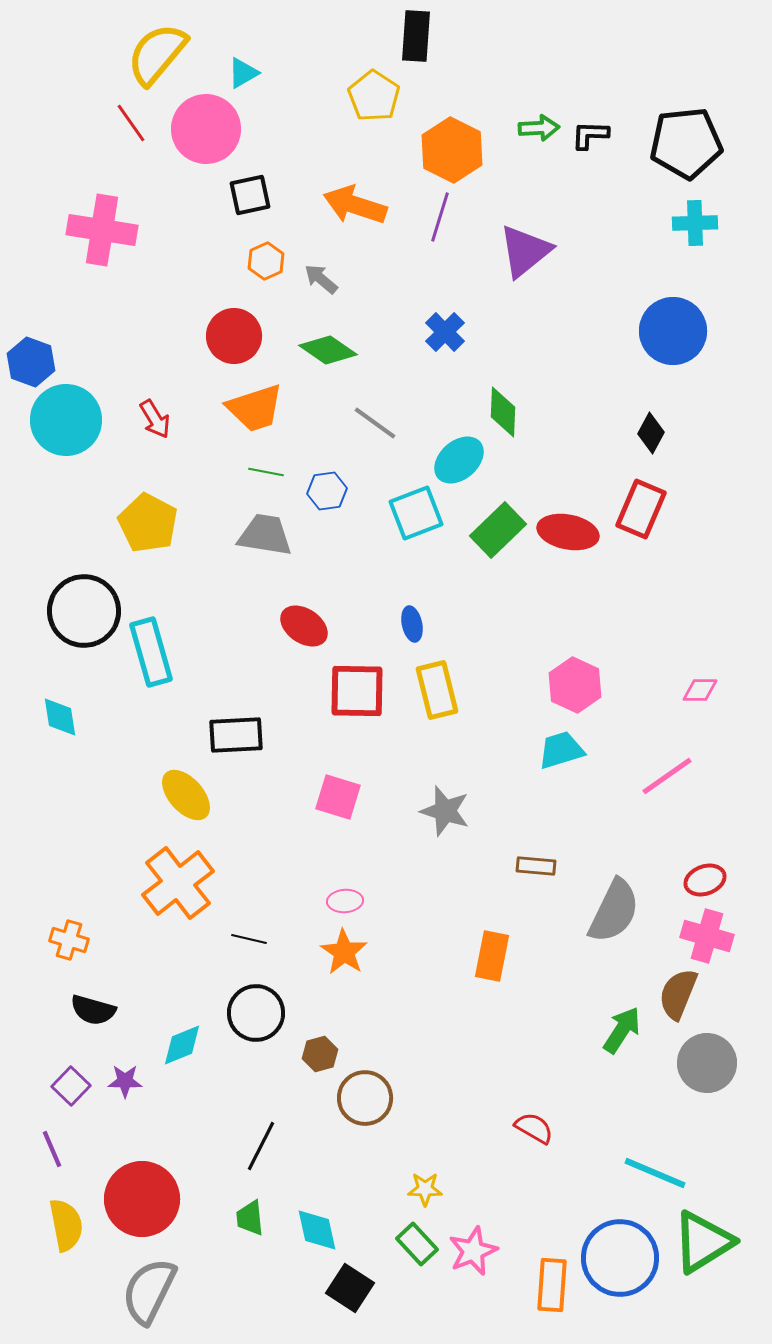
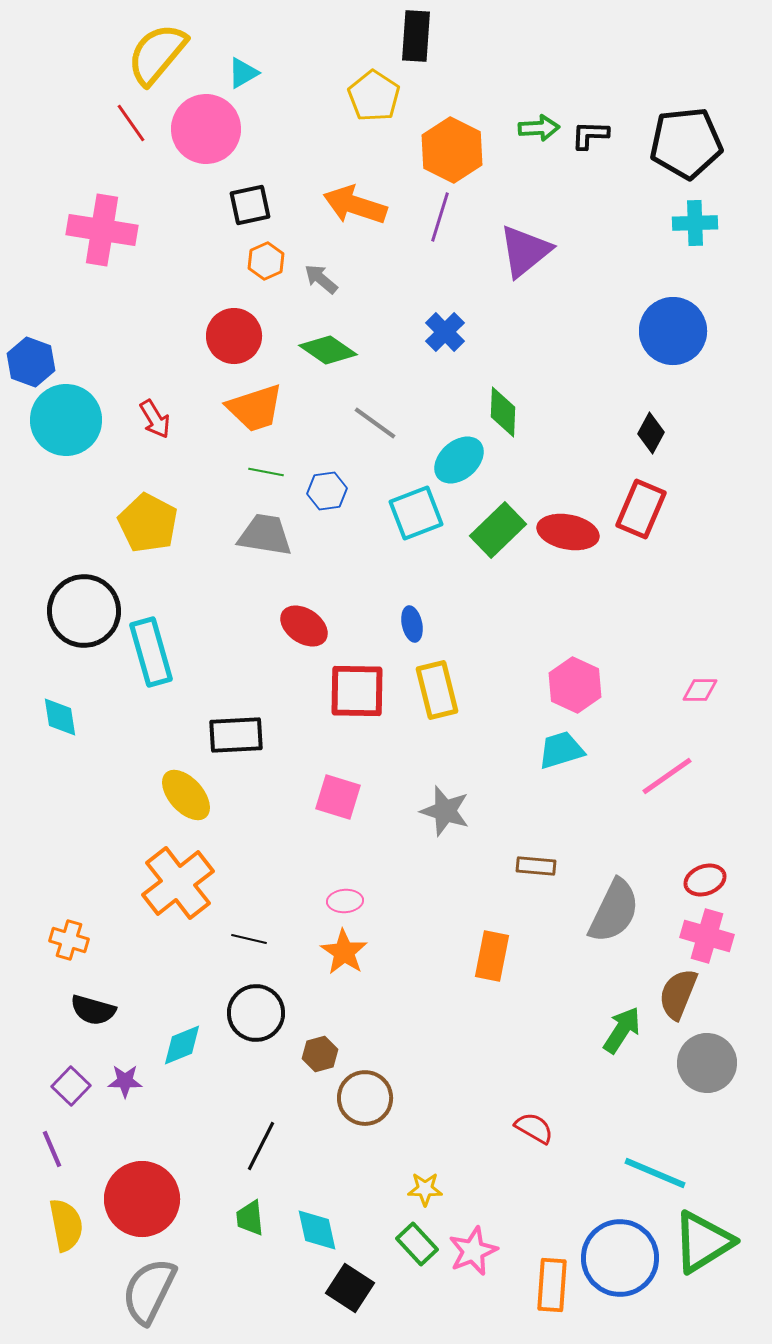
black square at (250, 195): moved 10 px down
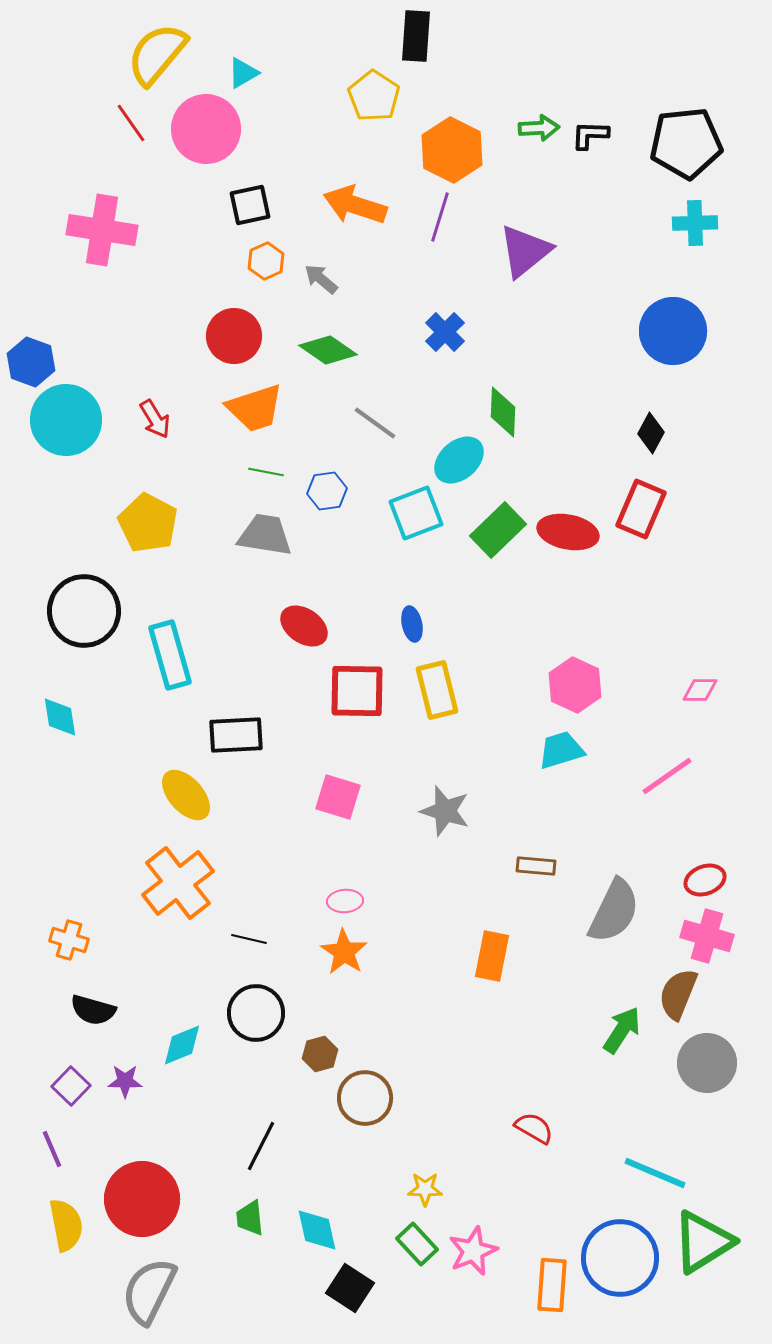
cyan rectangle at (151, 652): moved 19 px right, 3 px down
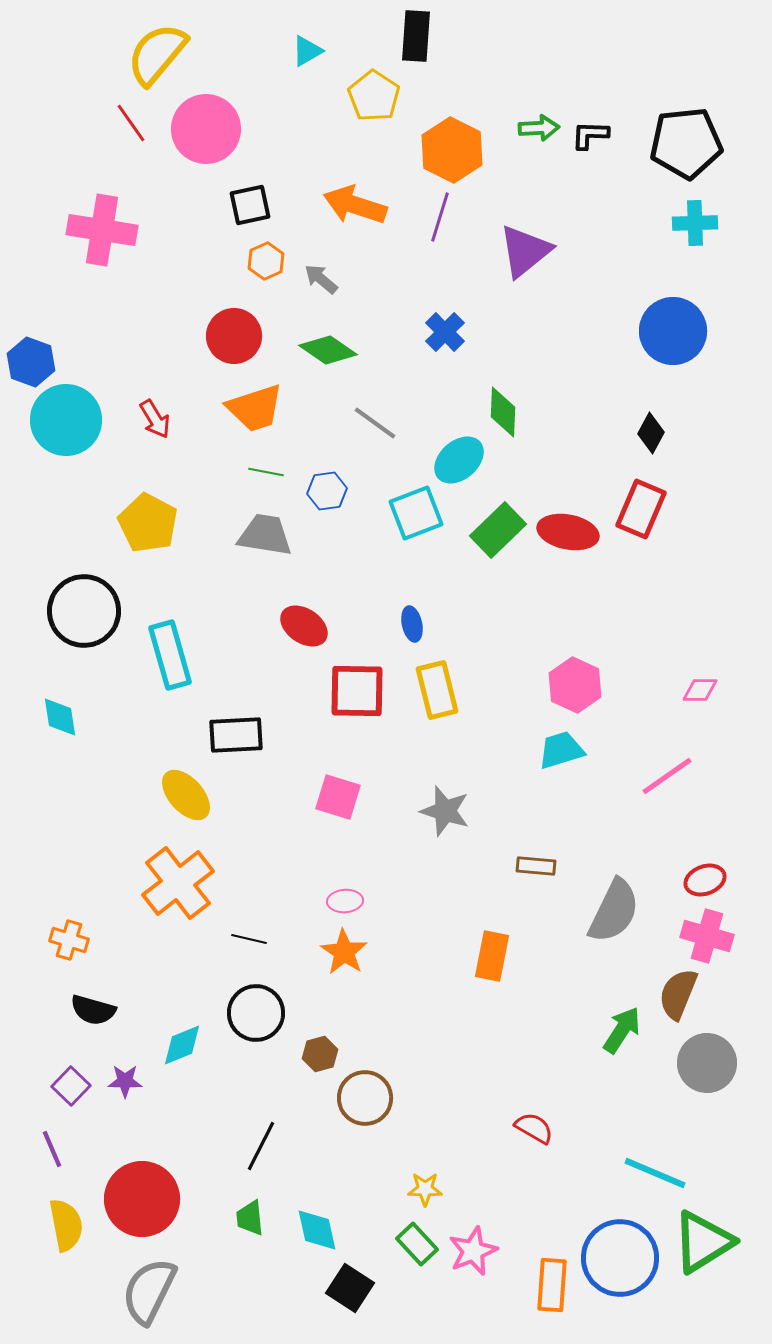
cyan triangle at (243, 73): moved 64 px right, 22 px up
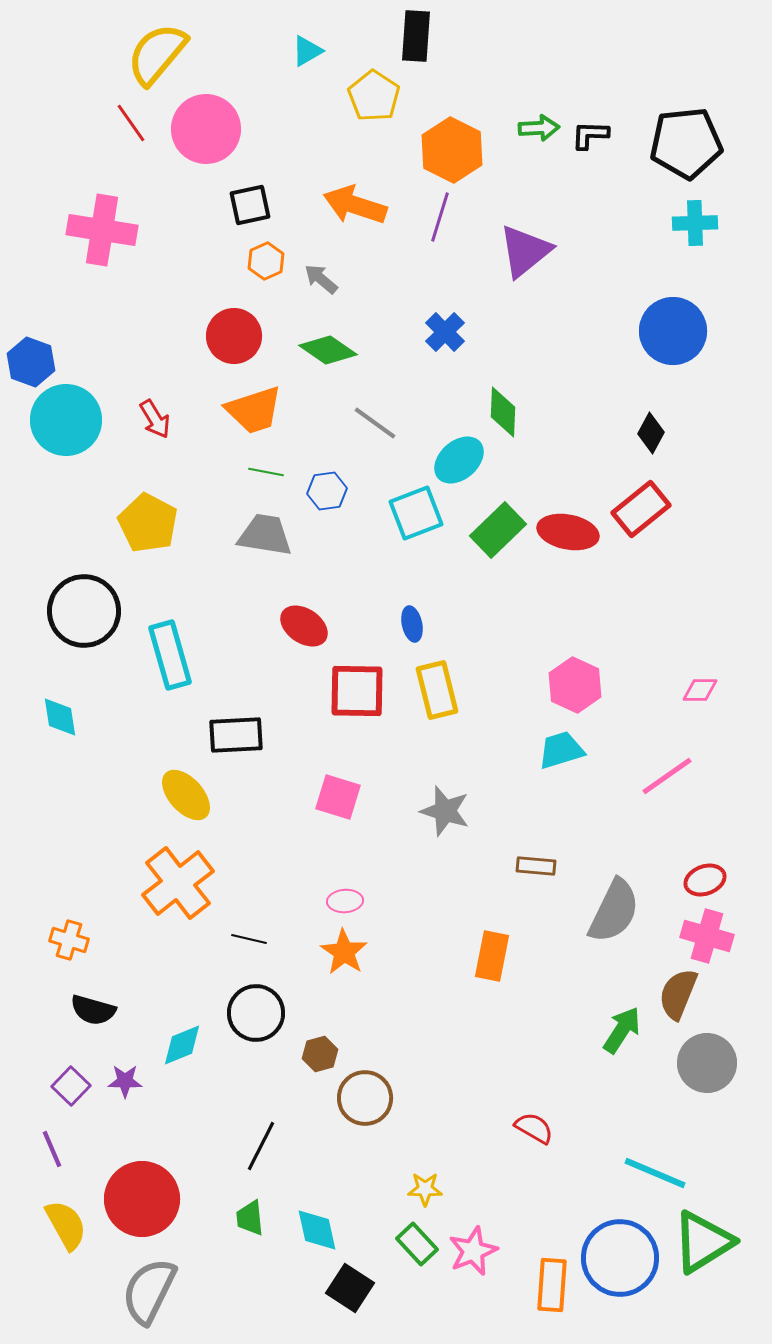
orange trapezoid at (255, 408): moved 1 px left, 2 px down
red rectangle at (641, 509): rotated 28 degrees clockwise
yellow semicircle at (66, 1225): rotated 18 degrees counterclockwise
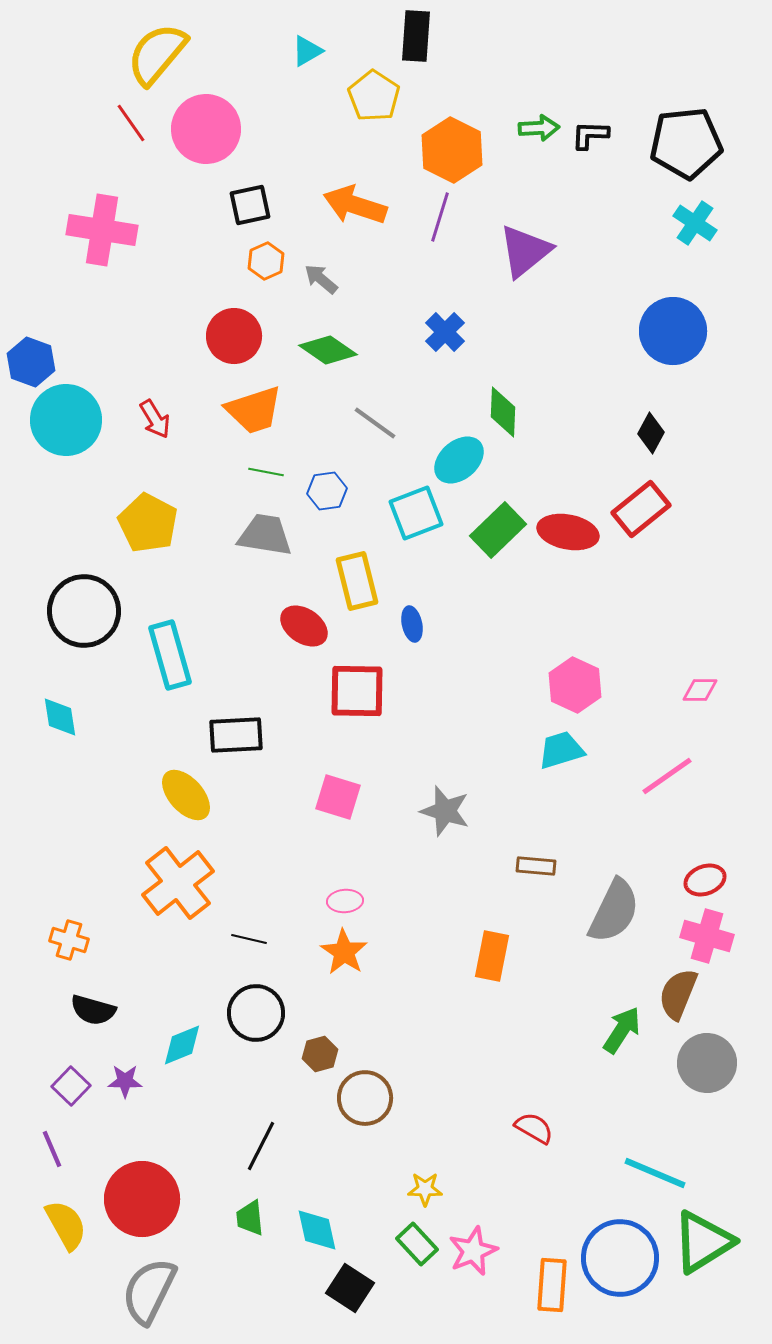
cyan cross at (695, 223): rotated 36 degrees clockwise
yellow rectangle at (437, 690): moved 80 px left, 109 px up
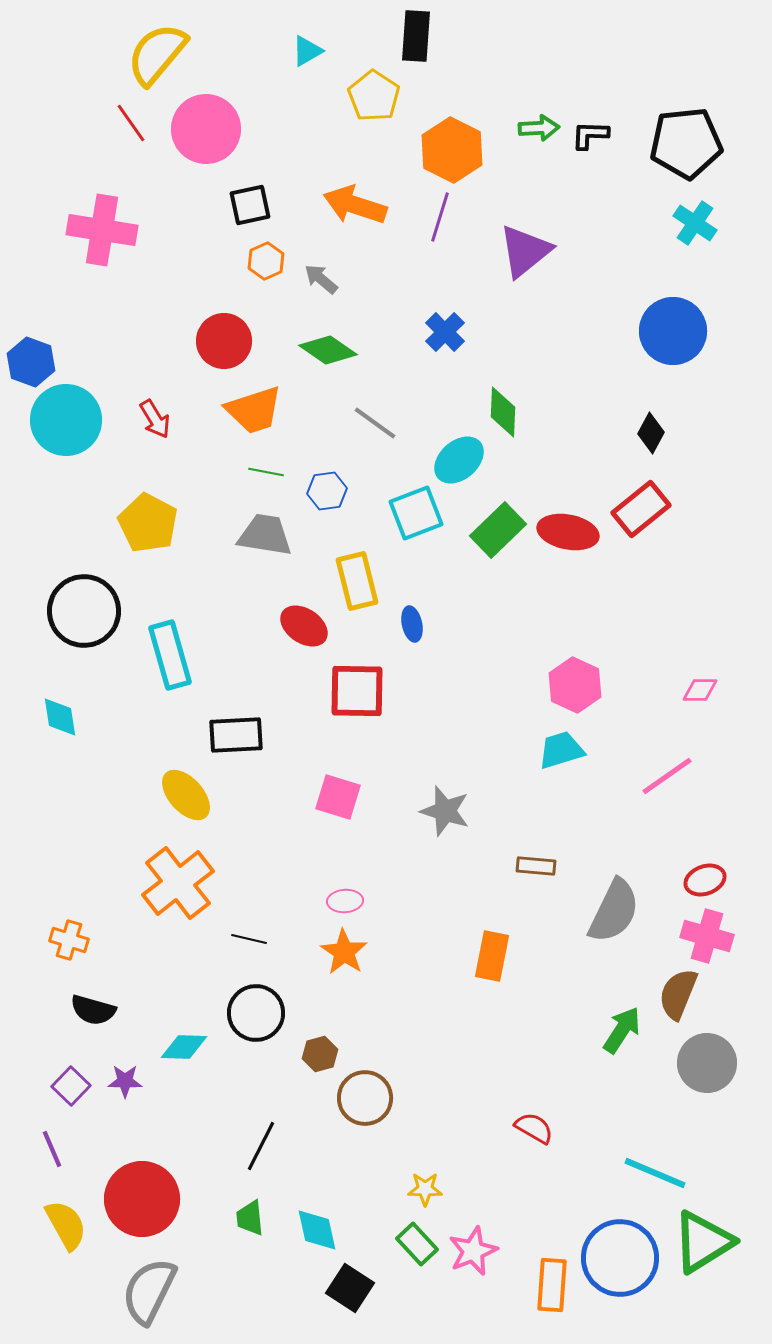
red circle at (234, 336): moved 10 px left, 5 px down
cyan diamond at (182, 1045): moved 2 px right, 2 px down; rotated 24 degrees clockwise
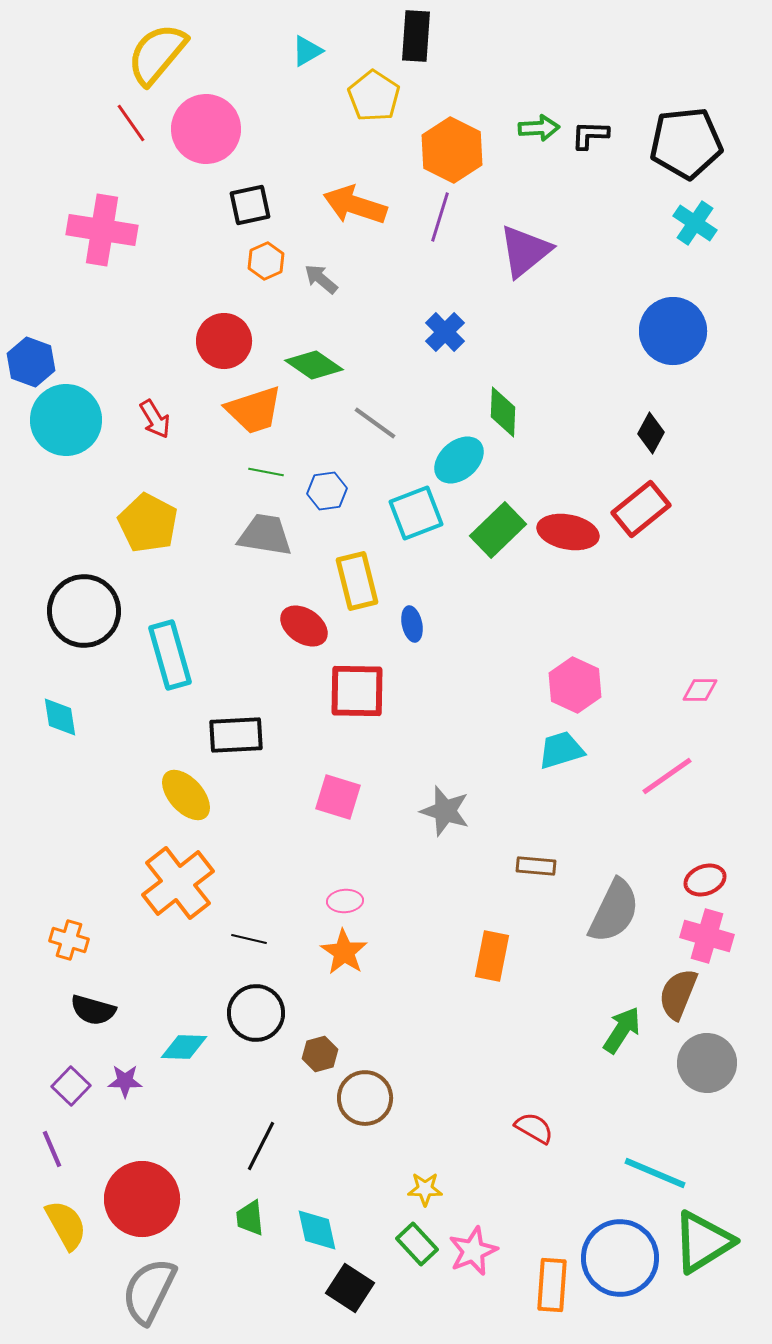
green diamond at (328, 350): moved 14 px left, 15 px down
